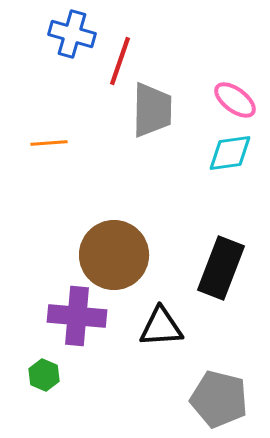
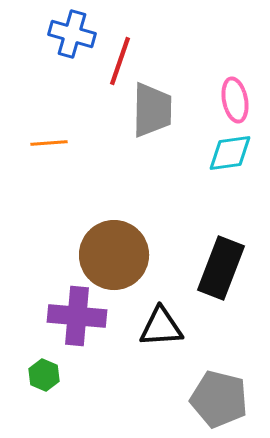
pink ellipse: rotated 42 degrees clockwise
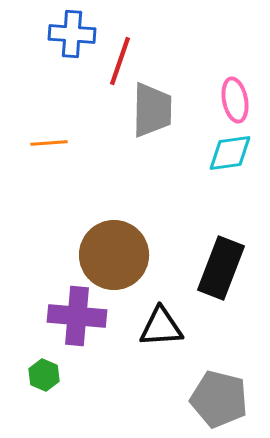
blue cross: rotated 12 degrees counterclockwise
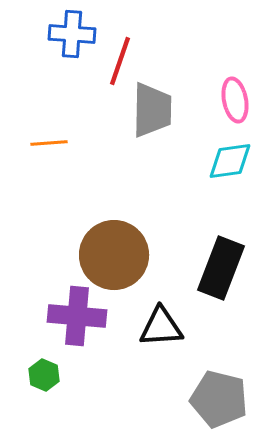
cyan diamond: moved 8 px down
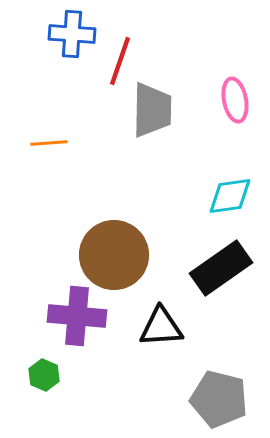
cyan diamond: moved 35 px down
black rectangle: rotated 34 degrees clockwise
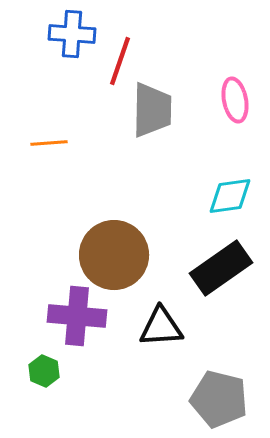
green hexagon: moved 4 px up
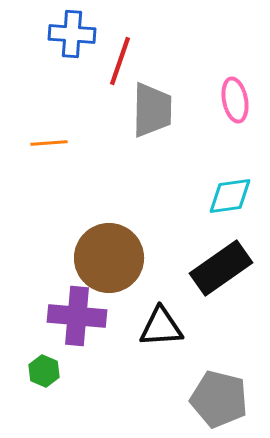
brown circle: moved 5 px left, 3 px down
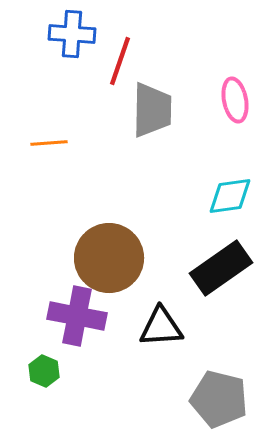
purple cross: rotated 6 degrees clockwise
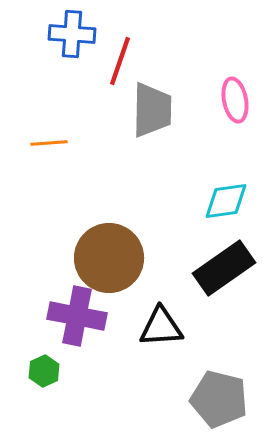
cyan diamond: moved 4 px left, 5 px down
black rectangle: moved 3 px right
green hexagon: rotated 12 degrees clockwise
